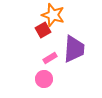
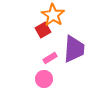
orange star: rotated 15 degrees clockwise
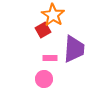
pink rectangle: rotated 32 degrees clockwise
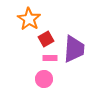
orange star: moved 24 px left, 4 px down
red square: moved 3 px right, 9 px down
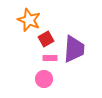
orange star: moved 1 px down; rotated 10 degrees counterclockwise
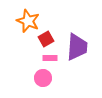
orange star: moved 1 px left, 1 px down
purple trapezoid: moved 3 px right, 2 px up
pink circle: moved 1 px left, 1 px up
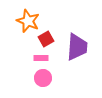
pink rectangle: moved 9 px left
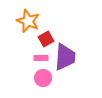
purple trapezoid: moved 12 px left, 10 px down
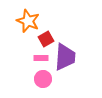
pink circle: moved 1 px down
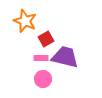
orange star: moved 3 px left
purple trapezoid: rotated 80 degrees counterclockwise
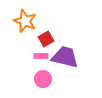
pink rectangle: moved 2 px up
